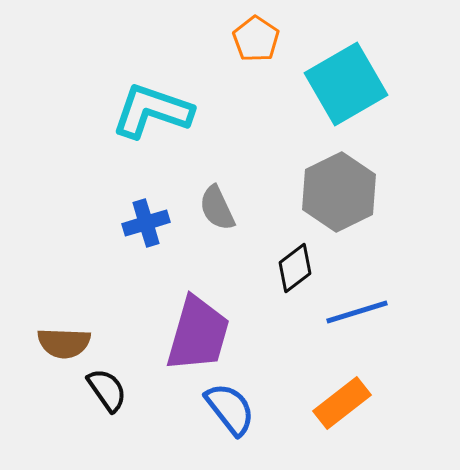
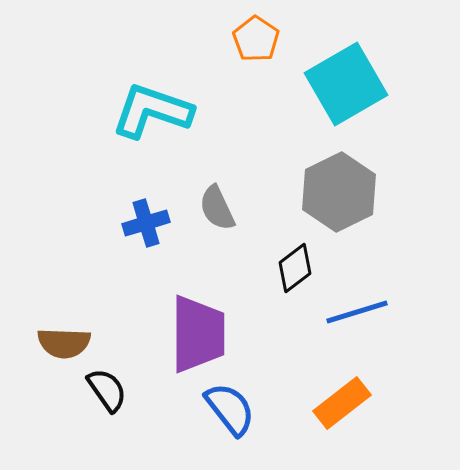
purple trapezoid: rotated 16 degrees counterclockwise
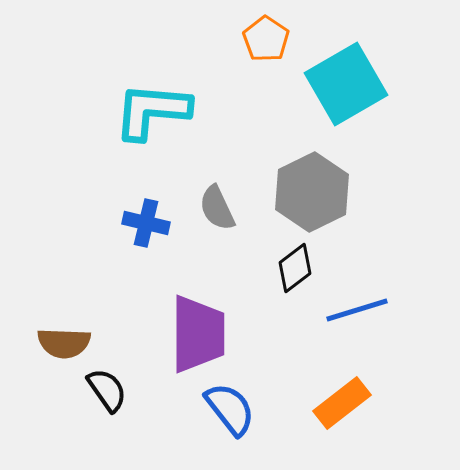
orange pentagon: moved 10 px right
cyan L-shape: rotated 14 degrees counterclockwise
gray hexagon: moved 27 px left
blue cross: rotated 30 degrees clockwise
blue line: moved 2 px up
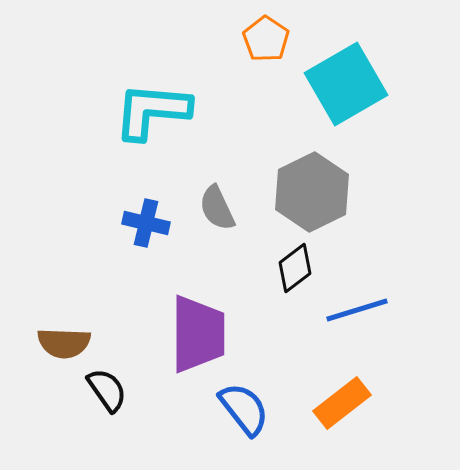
blue semicircle: moved 14 px right
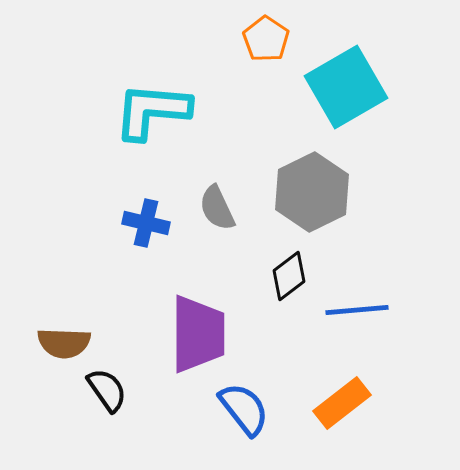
cyan square: moved 3 px down
black diamond: moved 6 px left, 8 px down
blue line: rotated 12 degrees clockwise
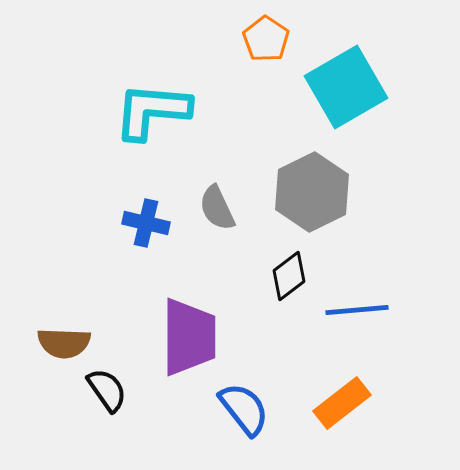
purple trapezoid: moved 9 px left, 3 px down
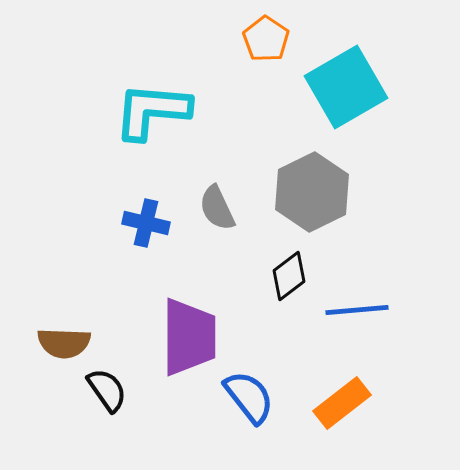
blue semicircle: moved 5 px right, 12 px up
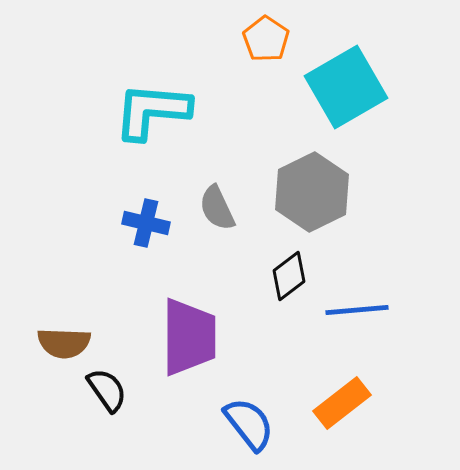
blue semicircle: moved 27 px down
